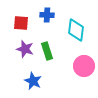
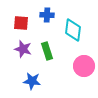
cyan diamond: moved 3 px left
purple star: moved 2 px left
blue star: moved 1 px left; rotated 18 degrees counterclockwise
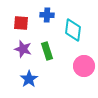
blue star: moved 3 px left, 2 px up; rotated 30 degrees clockwise
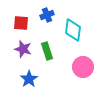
blue cross: rotated 24 degrees counterclockwise
pink circle: moved 1 px left, 1 px down
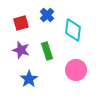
blue cross: rotated 24 degrees counterclockwise
red square: rotated 21 degrees counterclockwise
purple star: moved 2 px left, 1 px down
pink circle: moved 7 px left, 3 px down
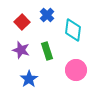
red square: moved 1 px right, 1 px up; rotated 28 degrees counterclockwise
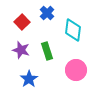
blue cross: moved 2 px up
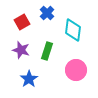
red square: rotated 14 degrees clockwise
green rectangle: rotated 36 degrees clockwise
